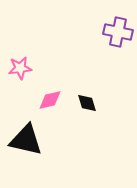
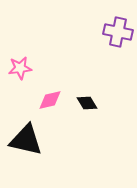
black diamond: rotated 15 degrees counterclockwise
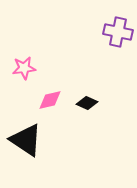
pink star: moved 4 px right
black diamond: rotated 35 degrees counterclockwise
black triangle: rotated 21 degrees clockwise
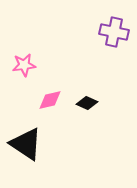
purple cross: moved 4 px left
pink star: moved 3 px up
black triangle: moved 4 px down
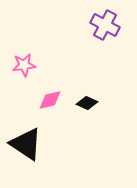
purple cross: moved 9 px left, 7 px up; rotated 16 degrees clockwise
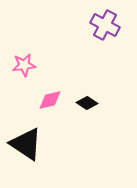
black diamond: rotated 10 degrees clockwise
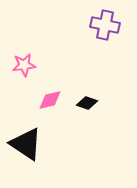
purple cross: rotated 16 degrees counterclockwise
black diamond: rotated 15 degrees counterclockwise
